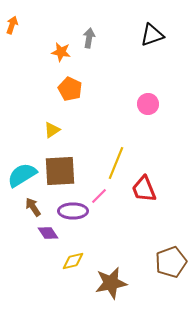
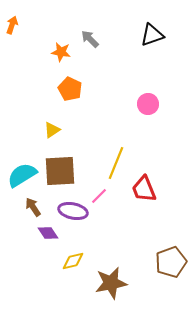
gray arrow: moved 1 px right, 1 px down; rotated 54 degrees counterclockwise
purple ellipse: rotated 12 degrees clockwise
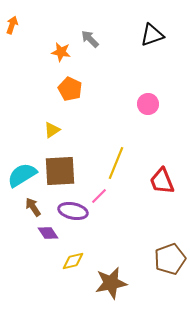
red trapezoid: moved 18 px right, 8 px up
brown pentagon: moved 1 px left, 3 px up
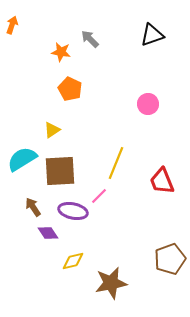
cyan semicircle: moved 16 px up
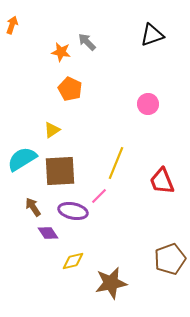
gray arrow: moved 3 px left, 3 px down
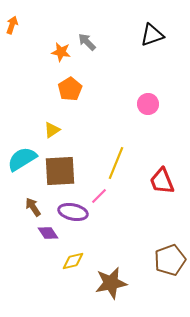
orange pentagon: rotated 15 degrees clockwise
purple ellipse: moved 1 px down
brown pentagon: moved 1 px down
